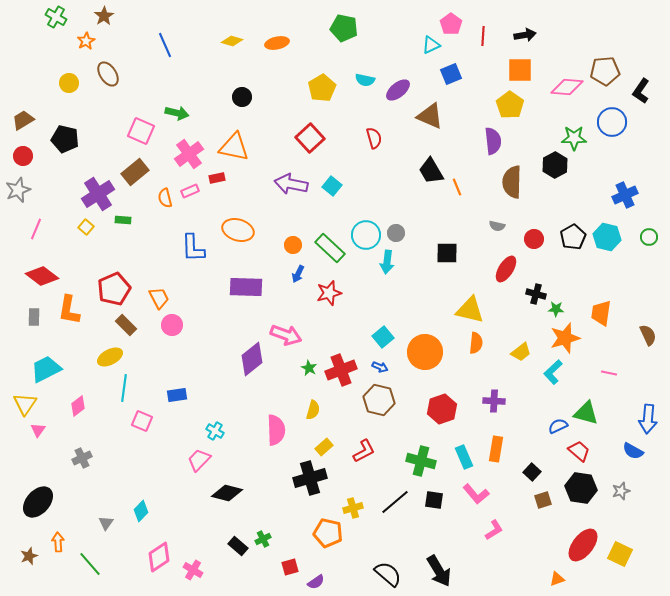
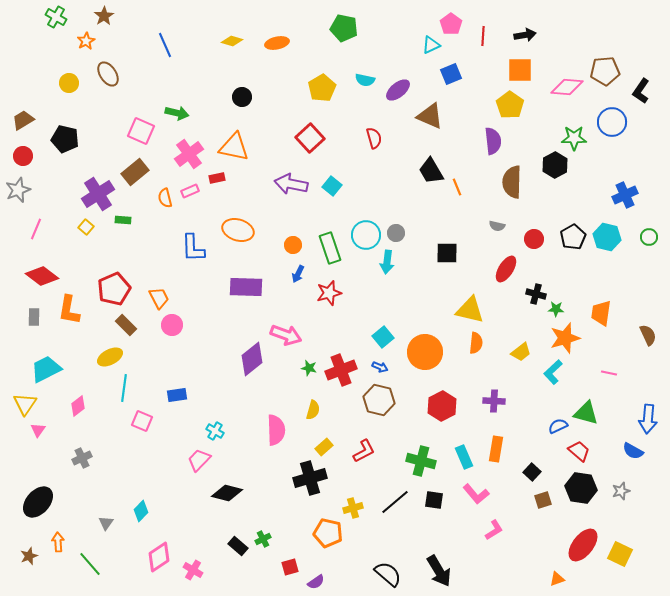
green rectangle at (330, 248): rotated 28 degrees clockwise
green star at (309, 368): rotated 14 degrees counterclockwise
red hexagon at (442, 409): moved 3 px up; rotated 8 degrees counterclockwise
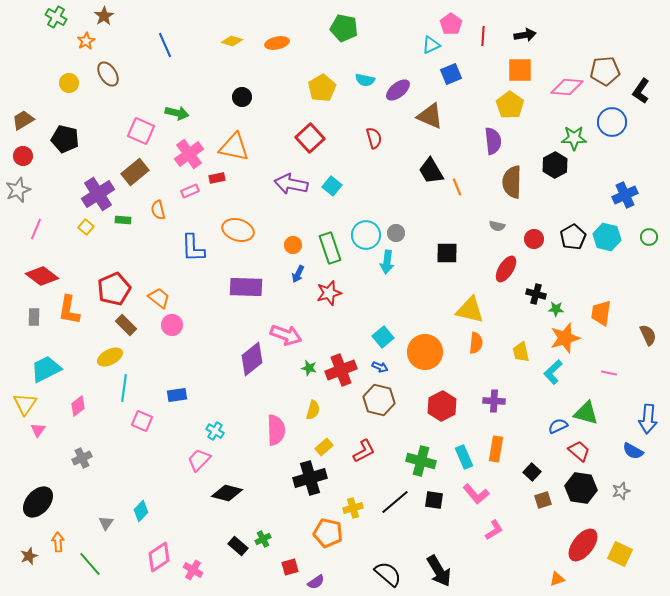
orange semicircle at (165, 198): moved 7 px left, 12 px down
orange trapezoid at (159, 298): rotated 25 degrees counterclockwise
yellow trapezoid at (521, 352): rotated 115 degrees clockwise
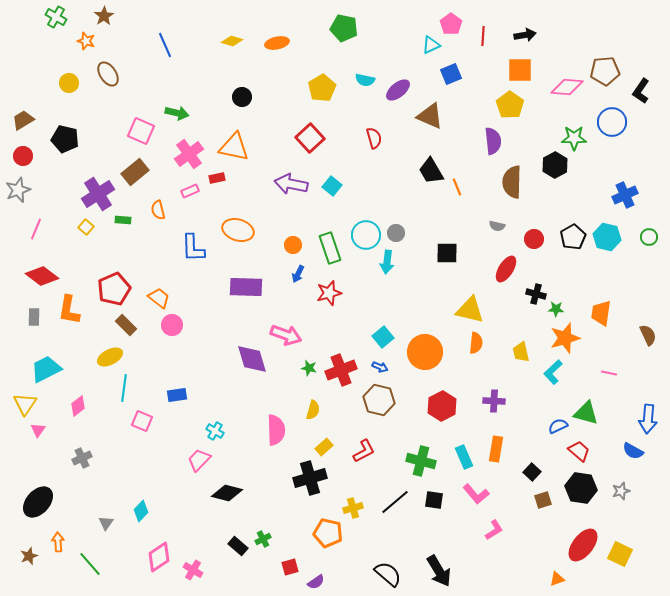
orange star at (86, 41): rotated 24 degrees counterclockwise
purple diamond at (252, 359): rotated 68 degrees counterclockwise
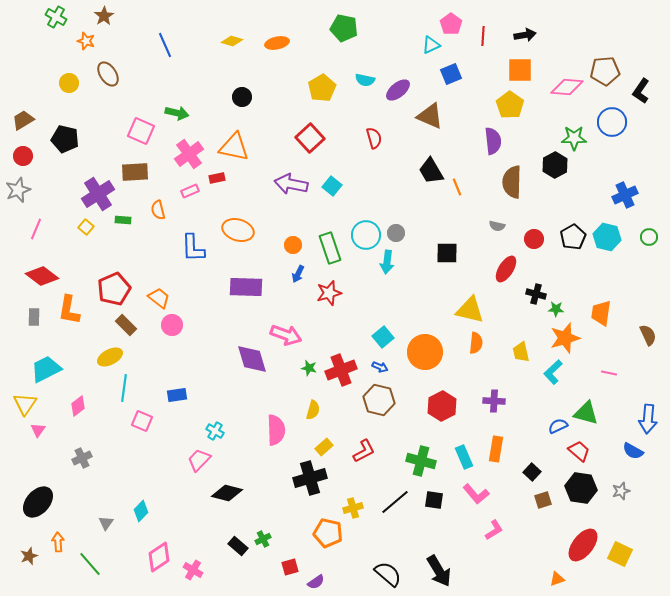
brown rectangle at (135, 172): rotated 36 degrees clockwise
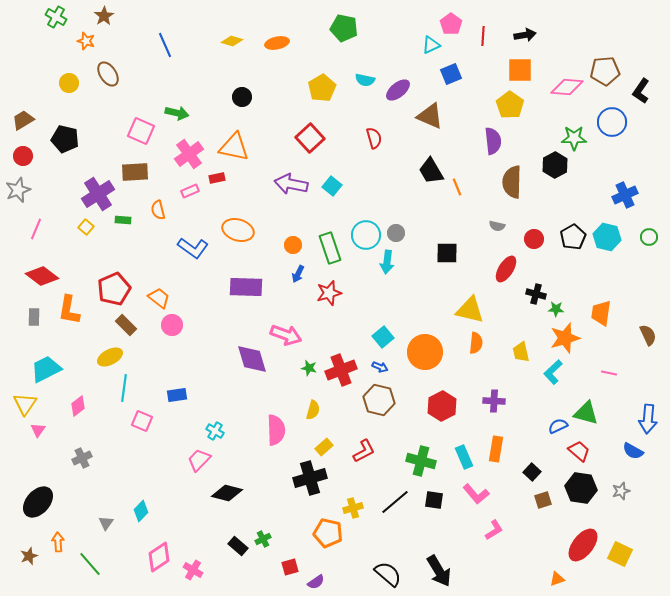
blue L-shape at (193, 248): rotated 52 degrees counterclockwise
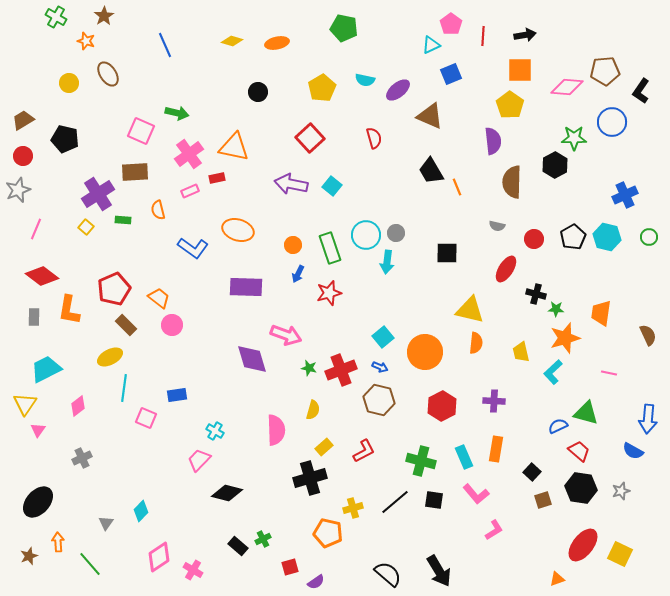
black circle at (242, 97): moved 16 px right, 5 px up
pink square at (142, 421): moved 4 px right, 3 px up
